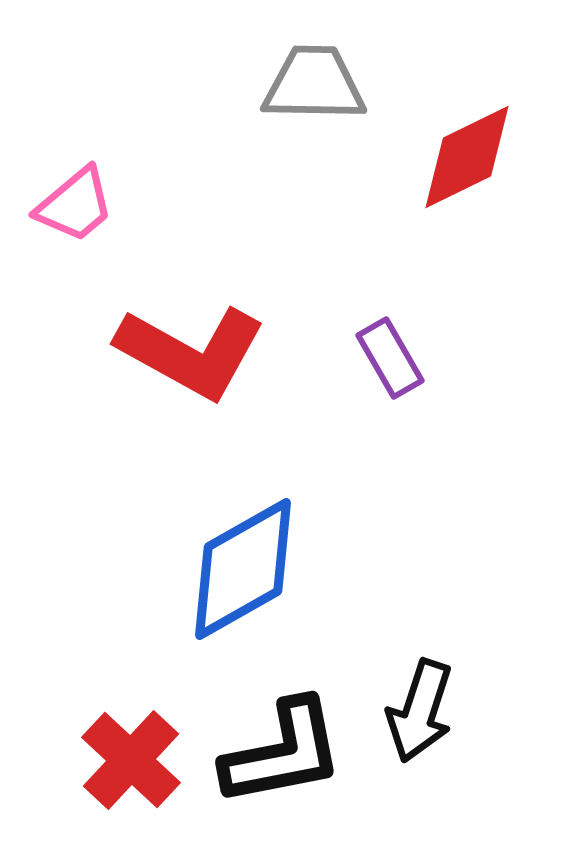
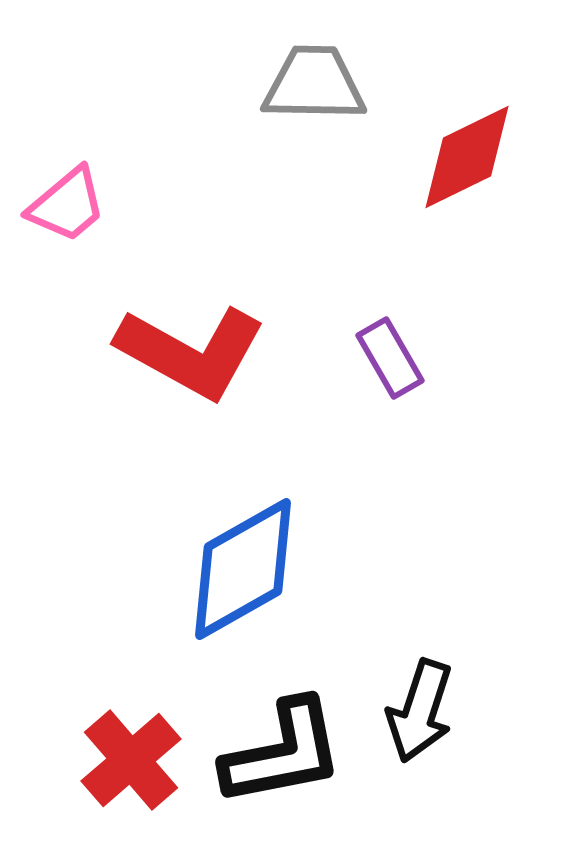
pink trapezoid: moved 8 px left
red cross: rotated 6 degrees clockwise
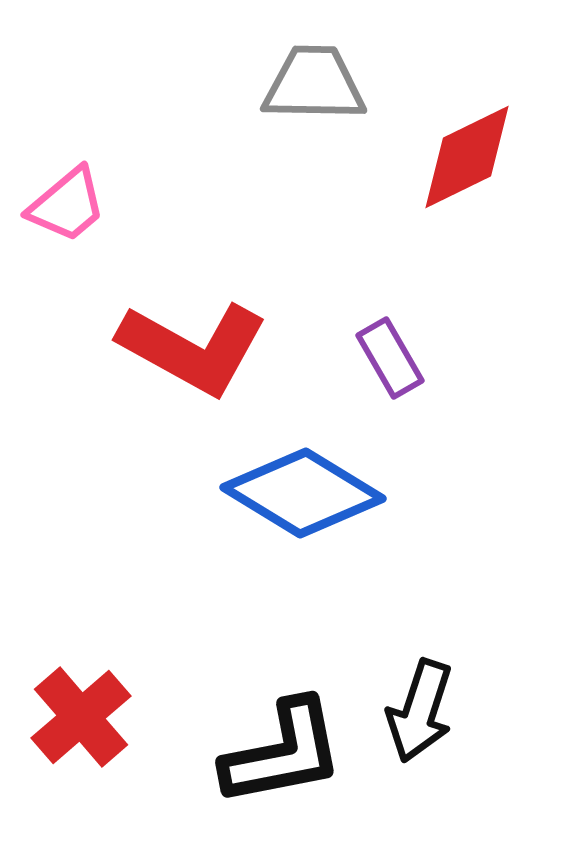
red L-shape: moved 2 px right, 4 px up
blue diamond: moved 60 px right, 76 px up; rotated 61 degrees clockwise
red cross: moved 50 px left, 43 px up
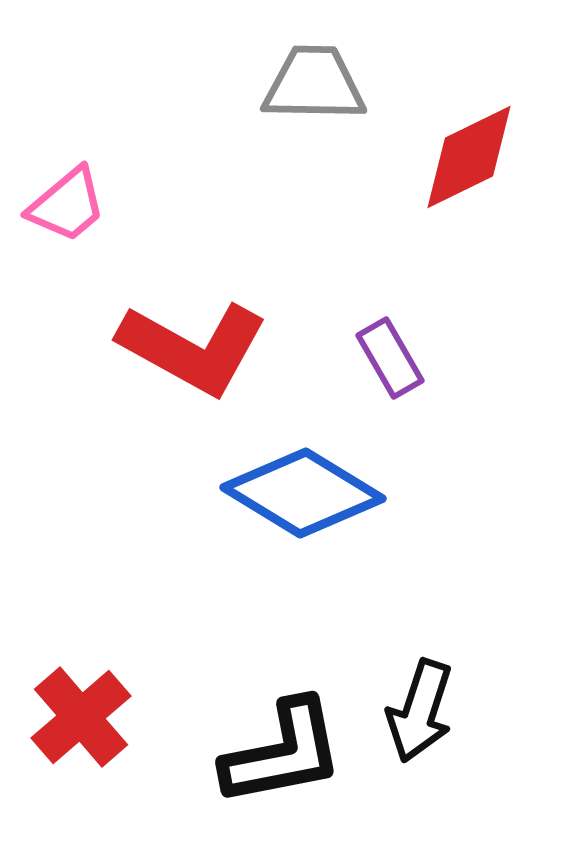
red diamond: moved 2 px right
